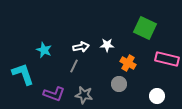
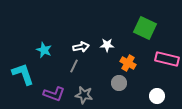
gray circle: moved 1 px up
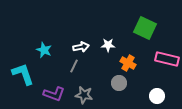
white star: moved 1 px right
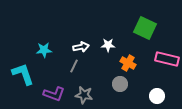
cyan star: rotated 28 degrees counterclockwise
gray circle: moved 1 px right, 1 px down
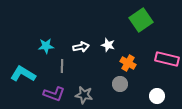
green square: moved 4 px left, 8 px up; rotated 30 degrees clockwise
white star: rotated 16 degrees clockwise
cyan star: moved 2 px right, 4 px up
gray line: moved 12 px left; rotated 24 degrees counterclockwise
cyan L-shape: rotated 40 degrees counterclockwise
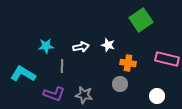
orange cross: rotated 21 degrees counterclockwise
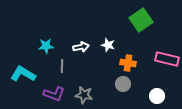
gray circle: moved 3 px right
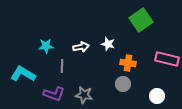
white star: moved 1 px up
